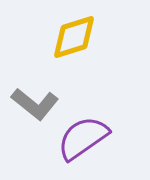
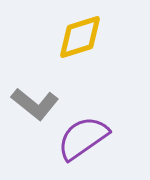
yellow diamond: moved 6 px right
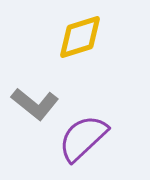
purple semicircle: rotated 8 degrees counterclockwise
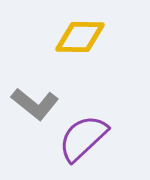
yellow diamond: rotated 18 degrees clockwise
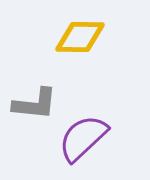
gray L-shape: rotated 33 degrees counterclockwise
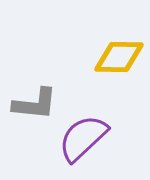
yellow diamond: moved 39 px right, 20 px down
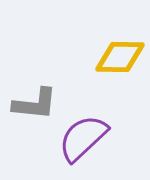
yellow diamond: moved 1 px right
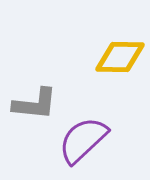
purple semicircle: moved 2 px down
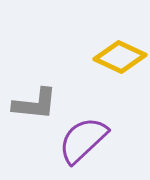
yellow diamond: rotated 24 degrees clockwise
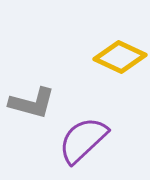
gray L-shape: moved 3 px left, 1 px up; rotated 9 degrees clockwise
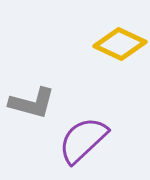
yellow diamond: moved 13 px up
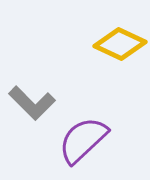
gray L-shape: rotated 30 degrees clockwise
